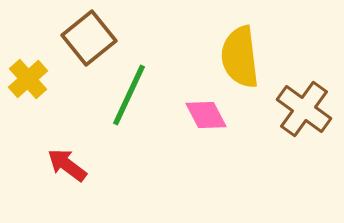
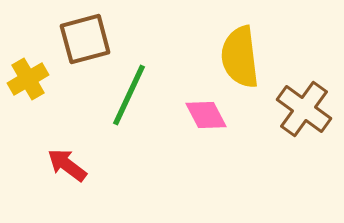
brown square: moved 4 px left, 1 px down; rotated 24 degrees clockwise
yellow cross: rotated 12 degrees clockwise
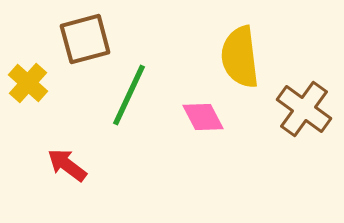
yellow cross: moved 4 px down; rotated 18 degrees counterclockwise
pink diamond: moved 3 px left, 2 px down
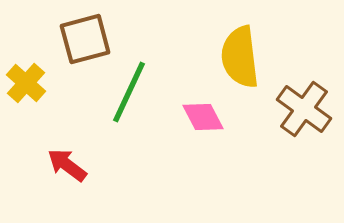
yellow cross: moved 2 px left
green line: moved 3 px up
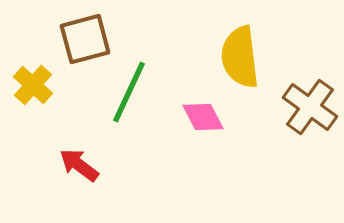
yellow cross: moved 7 px right, 2 px down
brown cross: moved 6 px right, 2 px up
red arrow: moved 12 px right
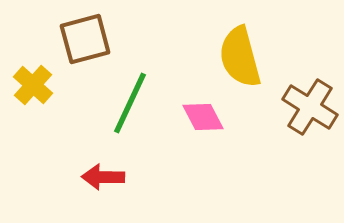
yellow semicircle: rotated 8 degrees counterclockwise
green line: moved 1 px right, 11 px down
brown cross: rotated 4 degrees counterclockwise
red arrow: moved 24 px right, 12 px down; rotated 36 degrees counterclockwise
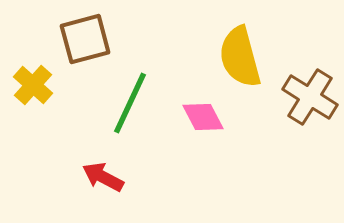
brown cross: moved 10 px up
red arrow: rotated 27 degrees clockwise
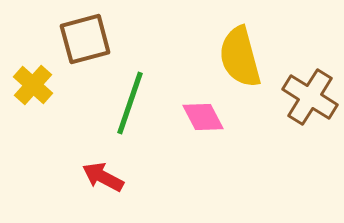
green line: rotated 6 degrees counterclockwise
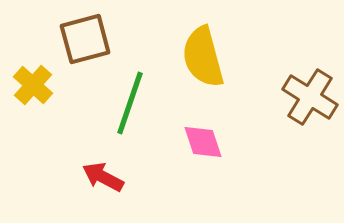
yellow semicircle: moved 37 px left
pink diamond: moved 25 px down; rotated 9 degrees clockwise
